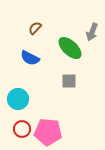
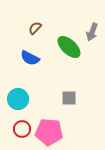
green ellipse: moved 1 px left, 1 px up
gray square: moved 17 px down
pink pentagon: moved 1 px right
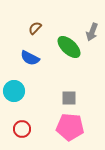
cyan circle: moved 4 px left, 8 px up
pink pentagon: moved 21 px right, 5 px up
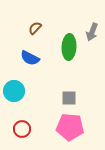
green ellipse: rotated 50 degrees clockwise
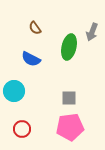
brown semicircle: rotated 80 degrees counterclockwise
green ellipse: rotated 10 degrees clockwise
blue semicircle: moved 1 px right, 1 px down
pink pentagon: rotated 12 degrees counterclockwise
